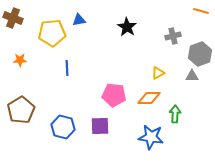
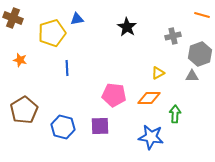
orange line: moved 1 px right, 4 px down
blue triangle: moved 2 px left, 1 px up
yellow pentagon: rotated 12 degrees counterclockwise
orange star: rotated 16 degrees clockwise
brown pentagon: moved 3 px right
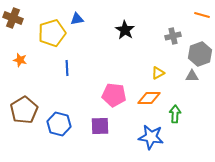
black star: moved 2 px left, 3 px down
blue hexagon: moved 4 px left, 3 px up
